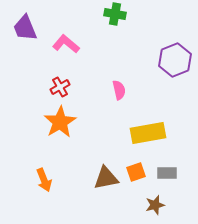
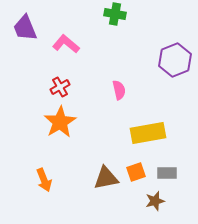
brown star: moved 4 px up
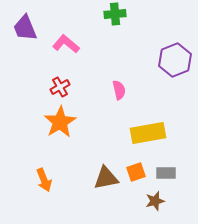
green cross: rotated 15 degrees counterclockwise
gray rectangle: moved 1 px left
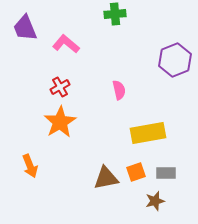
orange arrow: moved 14 px left, 14 px up
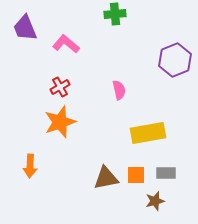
orange star: rotated 12 degrees clockwise
orange arrow: rotated 25 degrees clockwise
orange square: moved 3 px down; rotated 18 degrees clockwise
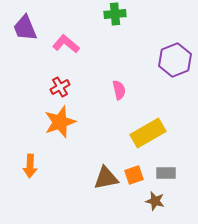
yellow rectangle: rotated 20 degrees counterclockwise
orange square: moved 2 px left; rotated 18 degrees counterclockwise
brown star: rotated 30 degrees clockwise
